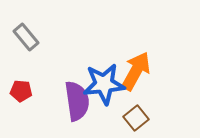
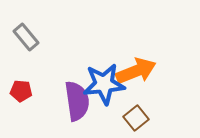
orange arrow: rotated 39 degrees clockwise
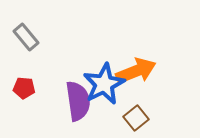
blue star: rotated 21 degrees counterclockwise
red pentagon: moved 3 px right, 3 px up
purple semicircle: moved 1 px right
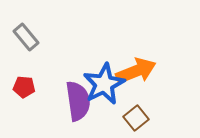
red pentagon: moved 1 px up
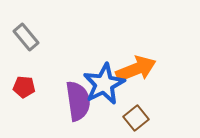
orange arrow: moved 2 px up
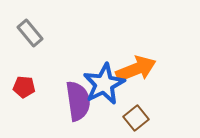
gray rectangle: moved 4 px right, 4 px up
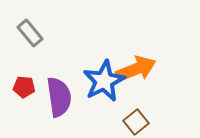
blue star: moved 3 px up
purple semicircle: moved 19 px left, 4 px up
brown square: moved 4 px down
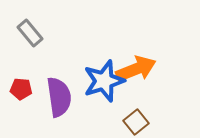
blue star: rotated 9 degrees clockwise
red pentagon: moved 3 px left, 2 px down
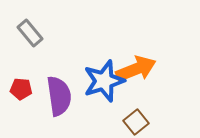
purple semicircle: moved 1 px up
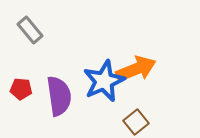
gray rectangle: moved 3 px up
blue star: rotated 6 degrees counterclockwise
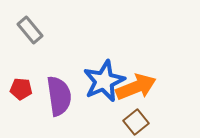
orange arrow: moved 18 px down
